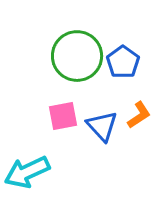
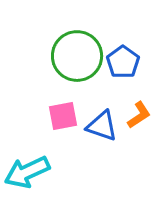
blue triangle: rotated 28 degrees counterclockwise
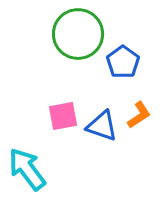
green circle: moved 1 px right, 22 px up
cyan arrow: moved 3 px up; rotated 78 degrees clockwise
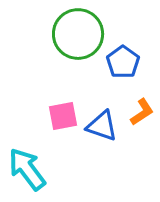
orange L-shape: moved 3 px right, 3 px up
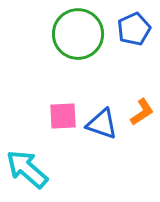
blue pentagon: moved 11 px right, 33 px up; rotated 12 degrees clockwise
pink square: rotated 8 degrees clockwise
blue triangle: moved 2 px up
cyan arrow: rotated 12 degrees counterclockwise
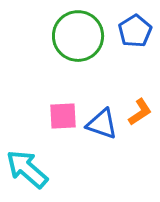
blue pentagon: moved 1 px right, 2 px down; rotated 8 degrees counterclockwise
green circle: moved 2 px down
orange L-shape: moved 2 px left
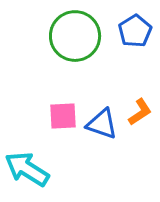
green circle: moved 3 px left
cyan arrow: rotated 9 degrees counterclockwise
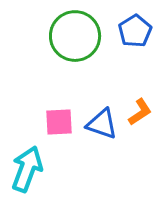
pink square: moved 4 px left, 6 px down
cyan arrow: rotated 78 degrees clockwise
